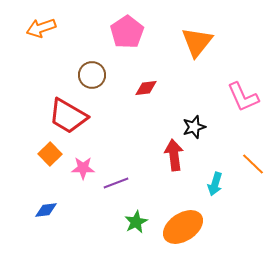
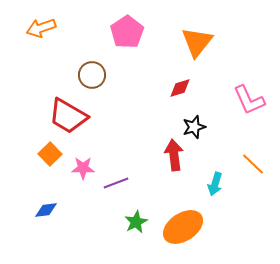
red diamond: moved 34 px right; rotated 10 degrees counterclockwise
pink L-shape: moved 6 px right, 3 px down
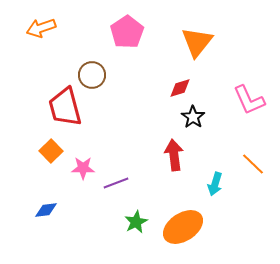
red trapezoid: moved 3 px left, 9 px up; rotated 45 degrees clockwise
black star: moved 1 px left, 10 px up; rotated 20 degrees counterclockwise
orange square: moved 1 px right, 3 px up
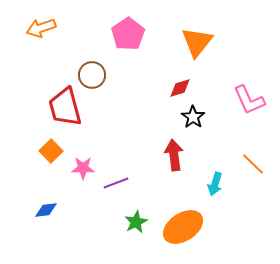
pink pentagon: moved 1 px right, 2 px down
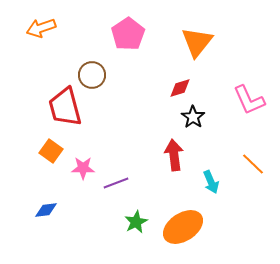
orange square: rotated 10 degrees counterclockwise
cyan arrow: moved 4 px left, 2 px up; rotated 40 degrees counterclockwise
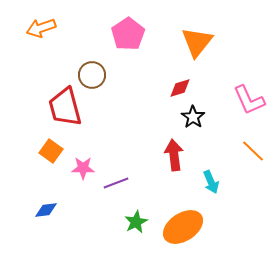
orange line: moved 13 px up
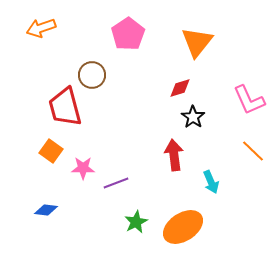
blue diamond: rotated 15 degrees clockwise
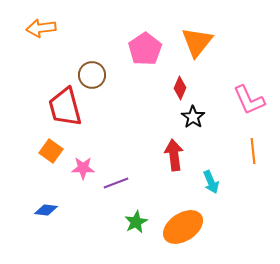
orange arrow: rotated 12 degrees clockwise
pink pentagon: moved 17 px right, 15 px down
red diamond: rotated 50 degrees counterclockwise
orange line: rotated 40 degrees clockwise
